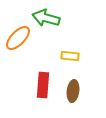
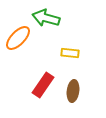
yellow rectangle: moved 3 px up
red rectangle: rotated 30 degrees clockwise
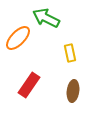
green arrow: rotated 12 degrees clockwise
yellow rectangle: rotated 72 degrees clockwise
red rectangle: moved 14 px left
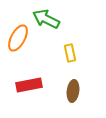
green arrow: moved 1 px down
orange ellipse: rotated 16 degrees counterclockwise
red rectangle: rotated 45 degrees clockwise
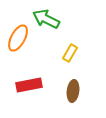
yellow rectangle: rotated 42 degrees clockwise
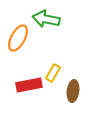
green arrow: rotated 16 degrees counterclockwise
yellow rectangle: moved 17 px left, 20 px down
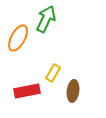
green arrow: rotated 104 degrees clockwise
red rectangle: moved 2 px left, 6 px down
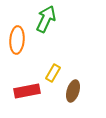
orange ellipse: moved 1 px left, 2 px down; rotated 24 degrees counterclockwise
brown ellipse: rotated 10 degrees clockwise
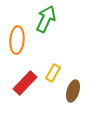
red rectangle: moved 2 px left, 8 px up; rotated 35 degrees counterclockwise
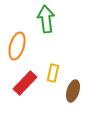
green arrow: rotated 32 degrees counterclockwise
orange ellipse: moved 6 px down; rotated 12 degrees clockwise
yellow rectangle: rotated 18 degrees counterclockwise
